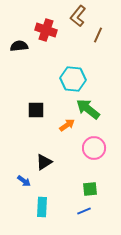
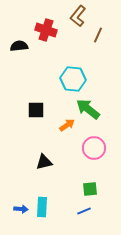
black triangle: rotated 18 degrees clockwise
blue arrow: moved 3 px left, 28 px down; rotated 32 degrees counterclockwise
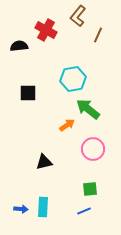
red cross: rotated 10 degrees clockwise
cyan hexagon: rotated 15 degrees counterclockwise
black square: moved 8 px left, 17 px up
pink circle: moved 1 px left, 1 px down
cyan rectangle: moved 1 px right
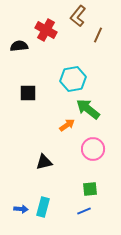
cyan rectangle: rotated 12 degrees clockwise
